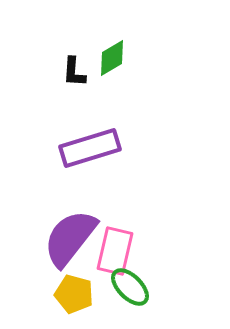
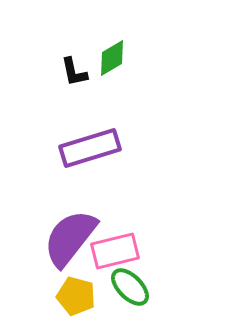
black L-shape: rotated 16 degrees counterclockwise
pink rectangle: rotated 63 degrees clockwise
yellow pentagon: moved 2 px right, 2 px down
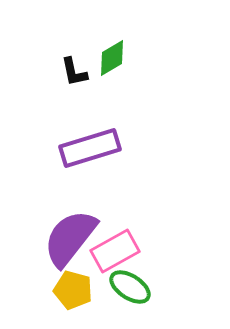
pink rectangle: rotated 15 degrees counterclockwise
green ellipse: rotated 12 degrees counterclockwise
yellow pentagon: moved 3 px left, 6 px up
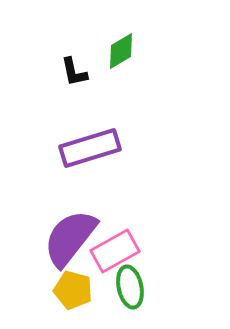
green diamond: moved 9 px right, 7 px up
green ellipse: rotated 45 degrees clockwise
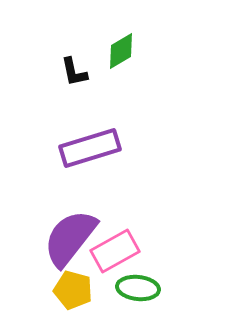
green ellipse: moved 8 px right, 1 px down; rotated 72 degrees counterclockwise
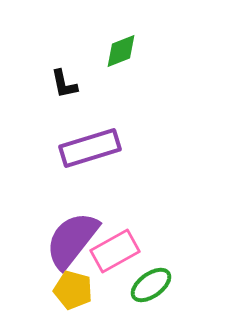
green diamond: rotated 9 degrees clockwise
black L-shape: moved 10 px left, 12 px down
purple semicircle: moved 2 px right, 2 px down
green ellipse: moved 13 px right, 3 px up; rotated 42 degrees counterclockwise
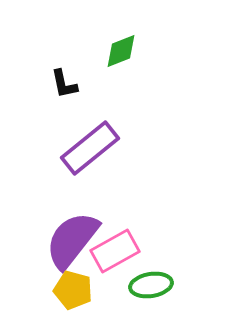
purple rectangle: rotated 22 degrees counterclockwise
green ellipse: rotated 27 degrees clockwise
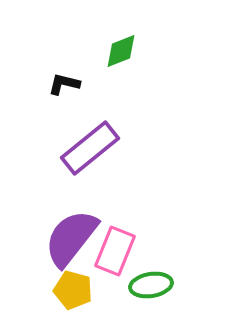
black L-shape: rotated 116 degrees clockwise
purple semicircle: moved 1 px left, 2 px up
pink rectangle: rotated 39 degrees counterclockwise
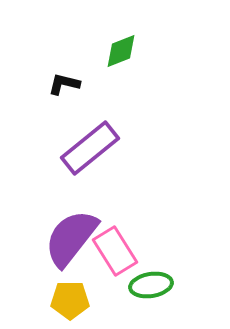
pink rectangle: rotated 54 degrees counterclockwise
yellow pentagon: moved 3 px left, 10 px down; rotated 15 degrees counterclockwise
